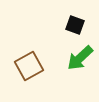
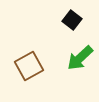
black square: moved 3 px left, 5 px up; rotated 18 degrees clockwise
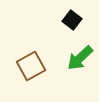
brown square: moved 2 px right
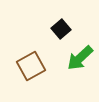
black square: moved 11 px left, 9 px down; rotated 12 degrees clockwise
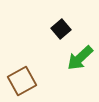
brown square: moved 9 px left, 15 px down
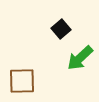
brown square: rotated 28 degrees clockwise
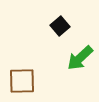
black square: moved 1 px left, 3 px up
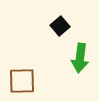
green arrow: rotated 40 degrees counterclockwise
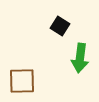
black square: rotated 18 degrees counterclockwise
